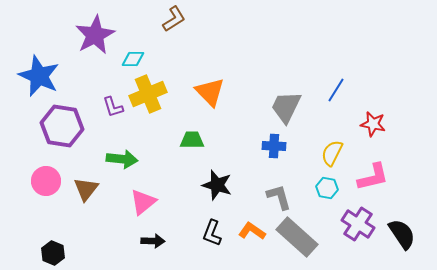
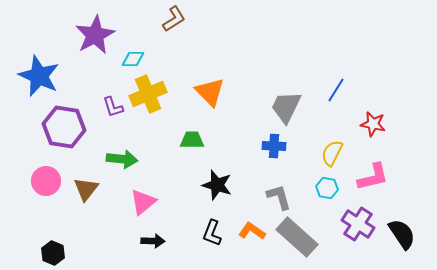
purple hexagon: moved 2 px right, 1 px down
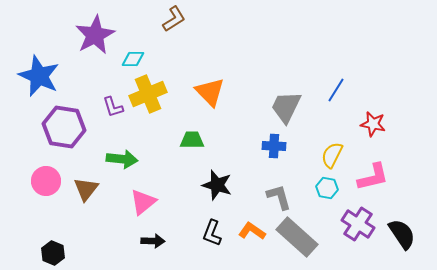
yellow semicircle: moved 2 px down
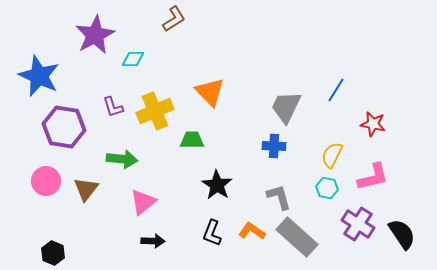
yellow cross: moved 7 px right, 17 px down
black star: rotated 16 degrees clockwise
